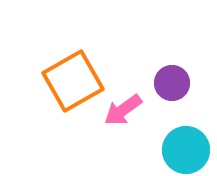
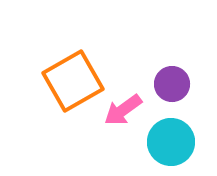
purple circle: moved 1 px down
cyan circle: moved 15 px left, 8 px up
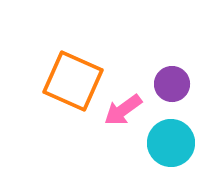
orange square: rotated 36 degrees counterclockwise
cyan circle: moved 1 px down
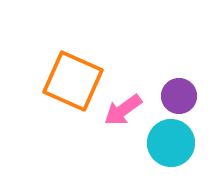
purple circle: moved 7 px right, 12 px down
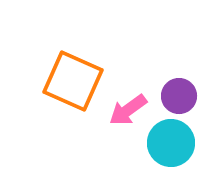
pink arrow: moved 5 px right
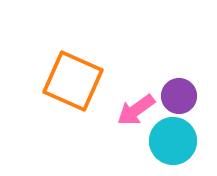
pink arrow: moved 8 px right
cyan circle: moved 2 px right, 2 px up
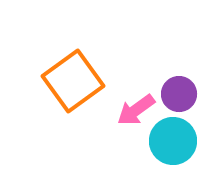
orange square: rotated 30 degrees clockwise
purple circle: moved 2 px up
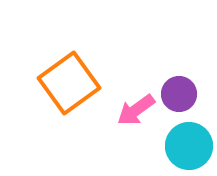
orange square: moved 4 px left, 2 px down
cyan circle: moved 16 px right, 5 px down
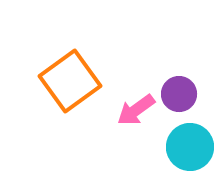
orange square: moved 1 px right, 2 px up
cyan circle: moved 1 px right, 1 px down
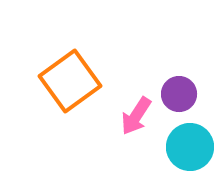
pink arrow: moved 6 px down; rotated 21 degrees counterclockwise
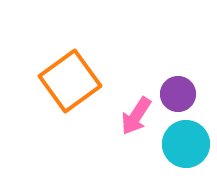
purple circle: moved 1 px left
cyan circle: moved 4 px left, 3 px up
